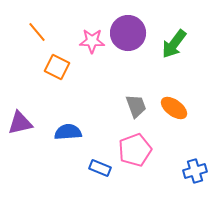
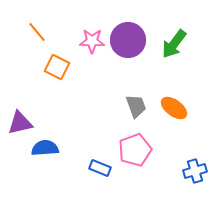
purple circle: moved 7 px down
blue semicircle: moved 23 px left, 16 px down
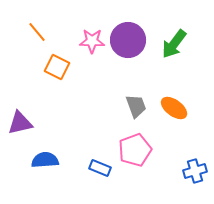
blue semicircle: moved 12 px down
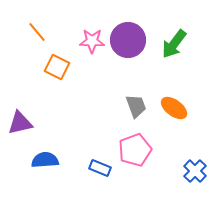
blue cross: rotated 30 degrees counterclockwise
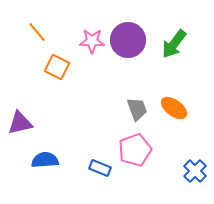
gray trapezoid: moved 1 px right, 3 px down
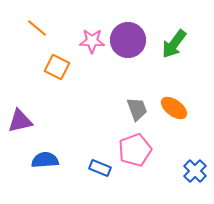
orange line: moved 4 px up; rotated 10 degrees counterclockwise
purple triangle: moved 2 px up
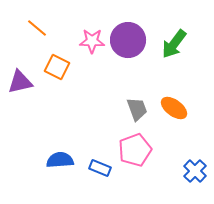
purple triangle: moved 39 px up
blue semicircle: moved 15 px right
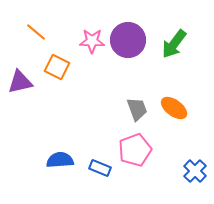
orange line: moved 1 px left, 4 px down
